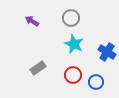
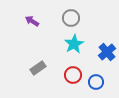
cyan star: rotated 18 degrees clockwise
blue cross: rotated 18 degrees clockwise
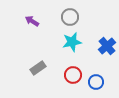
gray circle: moved 1 px left, 1 px up
cyan star: moved 2 px left, 2 px up; rotated 18 degrees clockwise
blue cross: moved 6 px up
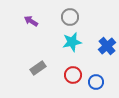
purple arrow: moved 1 px left
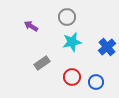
gray circle: moved 3 px left
purple arrow: moved 5 px down
blue cross: moved 1 px down
gray rectangle: moved 4 px right, 5 px up
red circle: moved 1 px left, 2 px down
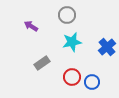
gray circle: moved 2 px up
blue circle: moved 4 px left
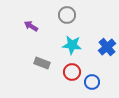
cyan star: moved 3 px down; rotated 18 degrees clockwise
gray rectangle: rotated 56 degrees clockwise
red circle: moved 5 px up
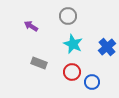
gray circle: moved 1 px right, 1 px down
cyan star: moved 1 px right, 1 px up; rotated 18 degrees clockwise
gray rectangle: moved 3 px left
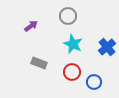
purple arrow: rotated 112 degrees clockwise
blue circle: moved 2 px right
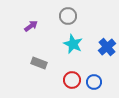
red circle: moved 8 px down
